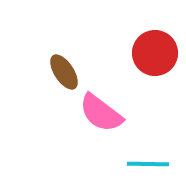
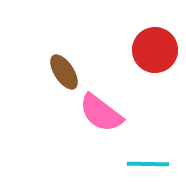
red circle: moved 3 px up
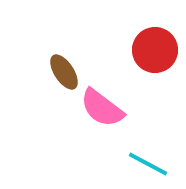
pink semicircle: moved 1 px right, 5 px up
cyan line: rotated 27 degrees clockwise
